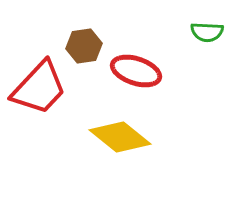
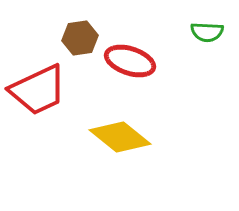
brown hexagon: moved 4 px left, 8 px up
red ellipse: moved 6 px left, 10 px up
red trapezoid: moved 1 px left, 2 px down; rotated 22 degrees clockwise
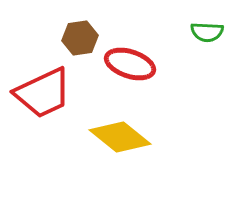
red ellipse: moved 3 px down
red trapezoid: moved 5 px right, 3 px down
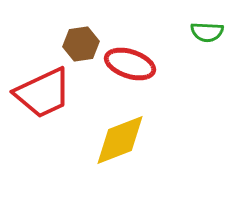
brown hexagon: moved 1 px right, 6 px down
yellow diamond: moved 3 px down; rotated 60 degrees counterclockwise
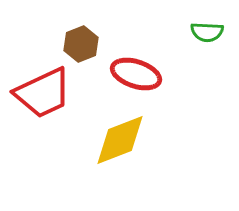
brown hexagon: rotated 12 degrees counterclockwise
red ellipse: moved 6 px right, 10 px down
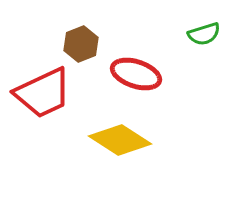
green semicircle: moved 3 px left, 2 px down; rotated 20 degrees counterclockwise
yellow diamond: rotated 54 degrees clockwise
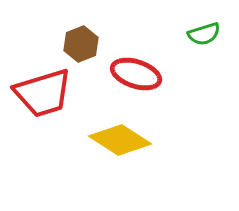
red trapezoid: rotated 8 degrees clockwise
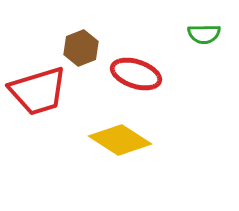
green semicircle: rotated 16 degrees clockwise
brown hexagon: moved 4 px down
red trapezoid: moved 5 px left, 2 px up
